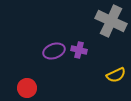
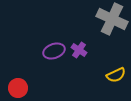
gray cross: moved 1 px right, 2 px up
purple cross: rotated 21 degrees clockwise
red circle: moved 9 px left
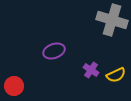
gray cross: moved 1 px down; rotated 8 degrees counterclockwise
purple cross: moved 12 px right, 20 px down
red circle: moved 4 px left, 2 px up
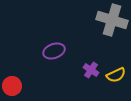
red circle: moved 2 px left
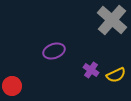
gray cross: rotated 24 degrees clockwise
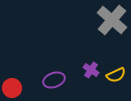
purple ellipse: moved 29 px down
red circle: moved 2 px down
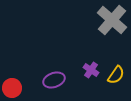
yellow semicircle: rotated 30 degrees counterclockwise
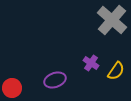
purple cross: moved 7 px up
yellow semicircle: moved 4 px up
purple ellipse: moved 1 px right
